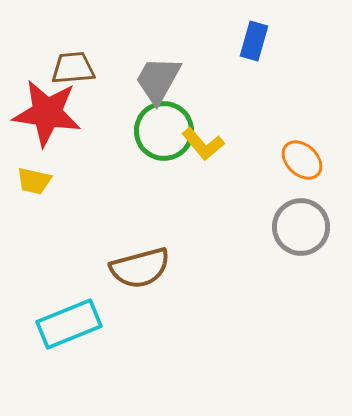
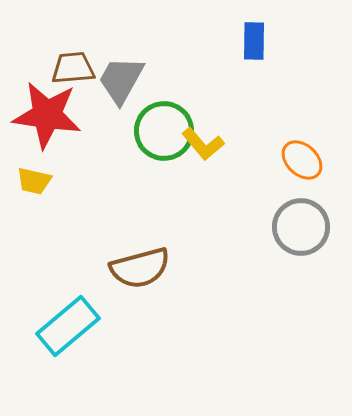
blue rectangle: rotated 15 degrees counterclockwise
gray trapezoid: moved 37 px left
red star: moved 2 px down
cyan rectangle: moved 1 px left, 2 px down; rotated 18 degrees counterclockwise
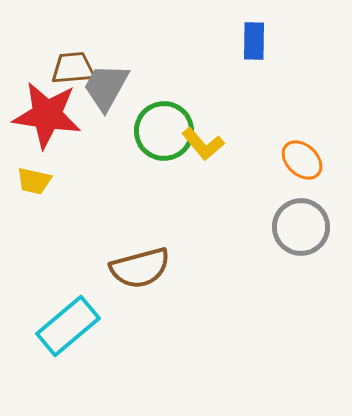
gray trapezoid: moved 15 px left, 7 px down
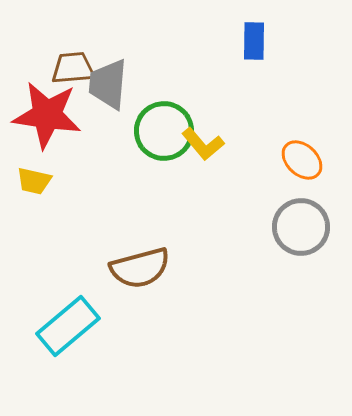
gray trapezoid: moved 2 px right, 3 px up; rotated 24 degrees counterclockwise
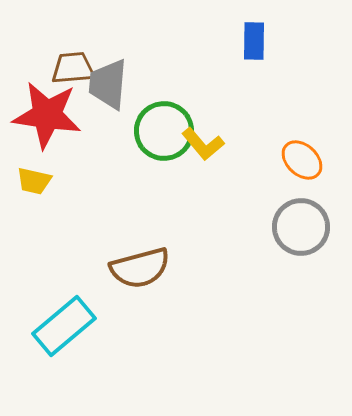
cyan rectangle: moved 4 px left
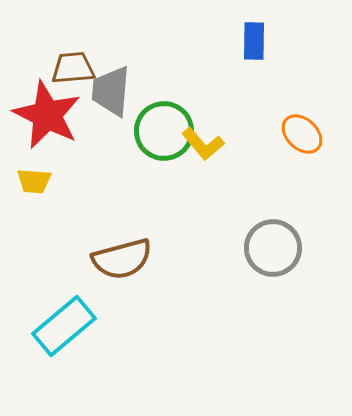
gray trapezoid: moved 3 px right, 7 px down
red star: rotated 18 degrees clockwise
orange ellipse: moved 26 px up
yellow trapezoid: rotated 9 degrees counterclockwise
gray circle: moved 28 px left, 21 px down
brown semicircle: moved 18 px left, 9 px up
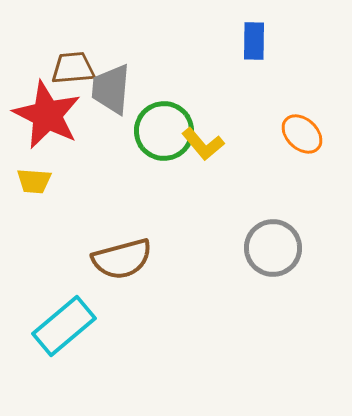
gray trapezoid: moved 2 px up
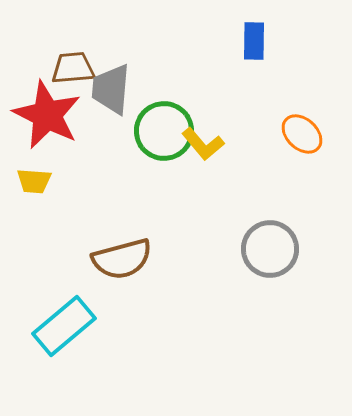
gray circle: moved 3 px left, 1 px down
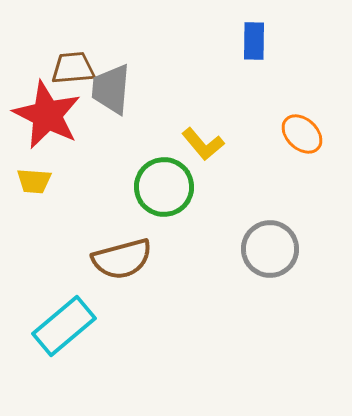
green circle: moved 56 px down
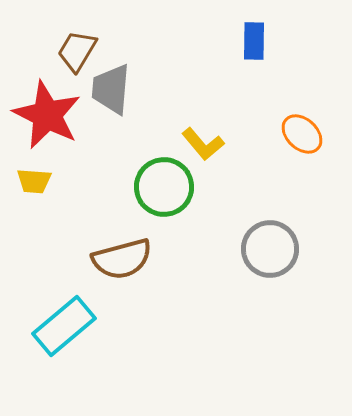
brown trapezoid: moved 4 px right, 17 px up; rotated 54 degrees counterclockwise
